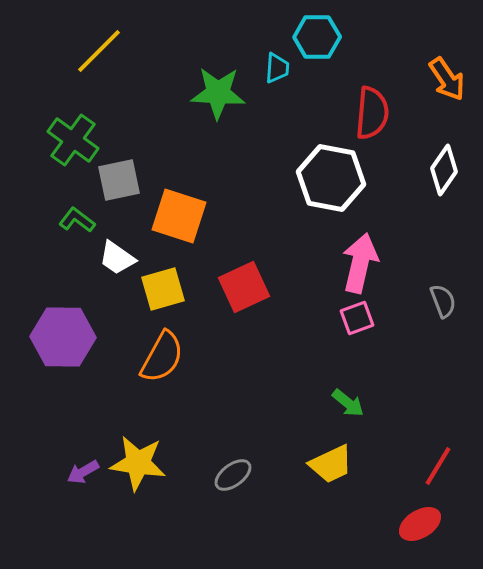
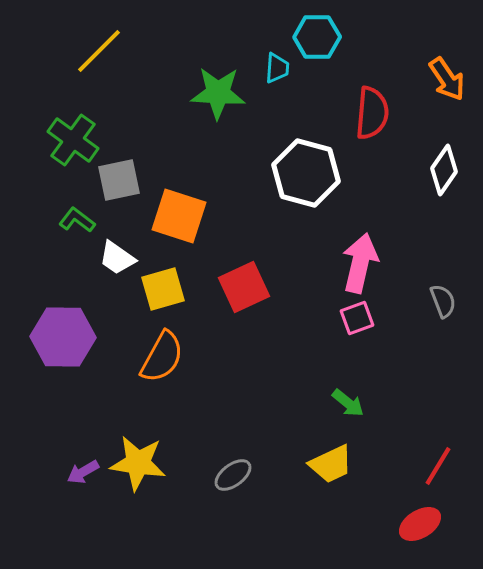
white hexagon: moved 25 px left, 5 px up; rotated 4 degrees clockwise
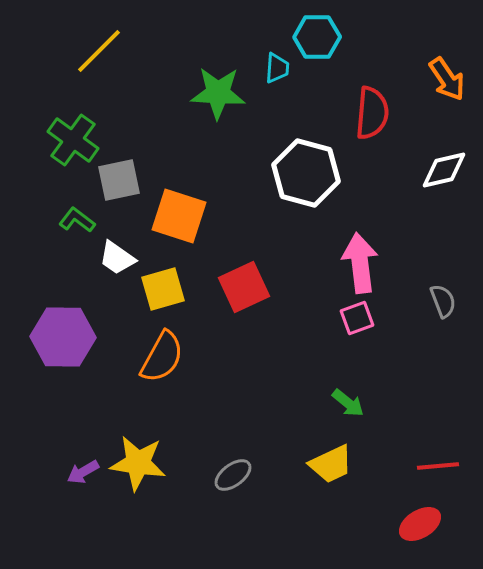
white diamond: rotated 42 degrees clockwise
pink arrow: rotated 20 degrees counterclockwise
red line: rotated 54 degrees clockwise
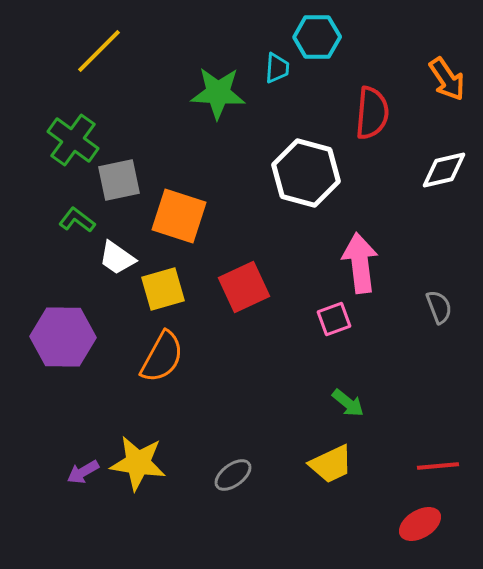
gray semicircle: moved 4 px left, 6 px down
pink square: moved 23 px left, 1 px down
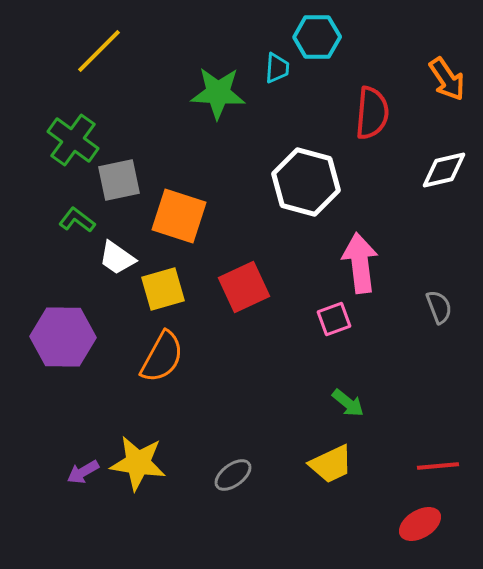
white hexagon: moved 9 px down
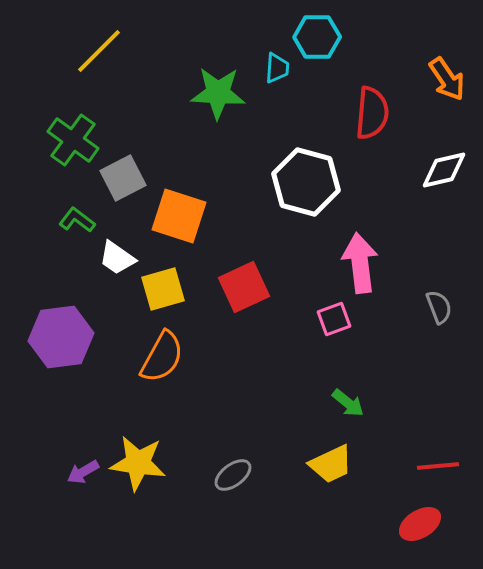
gray square: moved 4 px right, 2 px up; rotated 15 degrees counterclockwise
purple hexagon: moved 2 px left; rotated 8 degrees counterclockwise
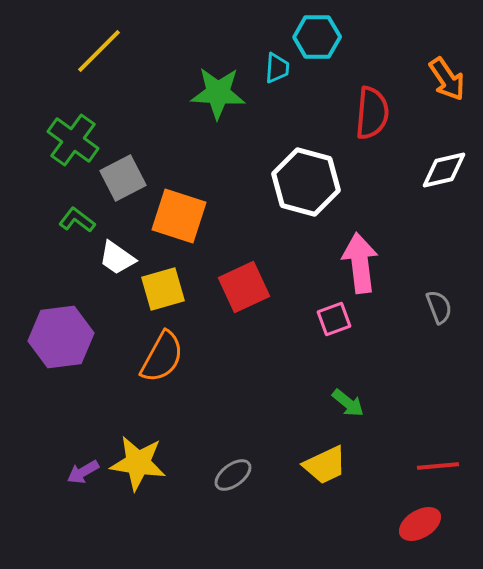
yellow trapezoid: moved 6 px left, 1 px down
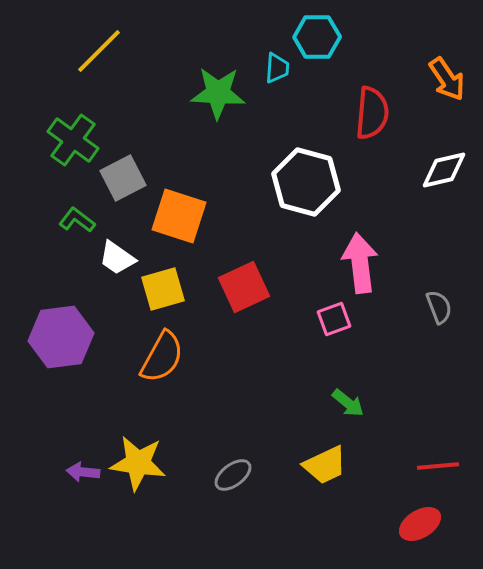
purple arrow: rotated 36 degrees clockwise
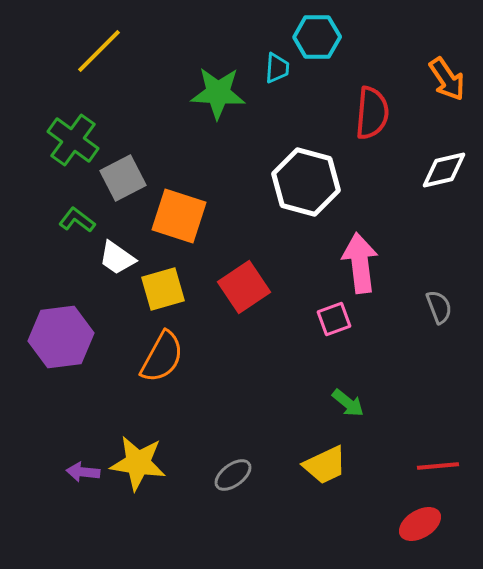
red square: rotated 9 degrees counterclockwise
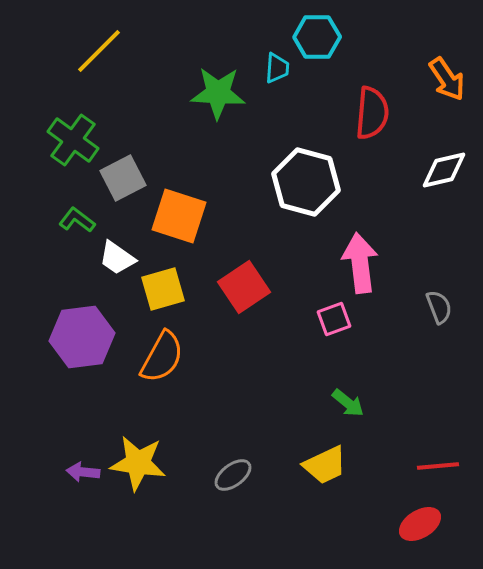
purple hexagon: moved 21 px right
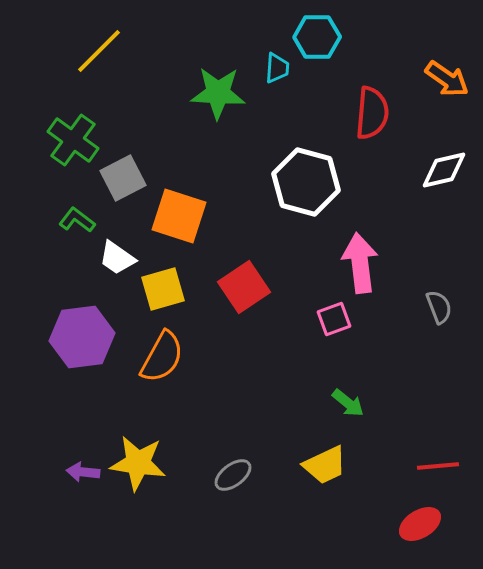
orange arrow: rotated 21 degrees counterclockwise
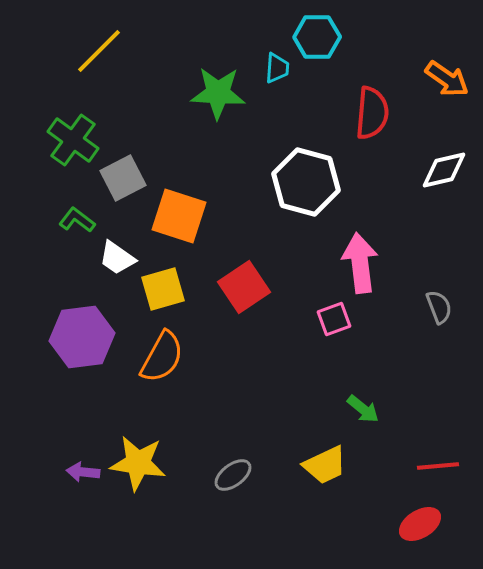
green arrow: moved 15 px right, 6 px down
